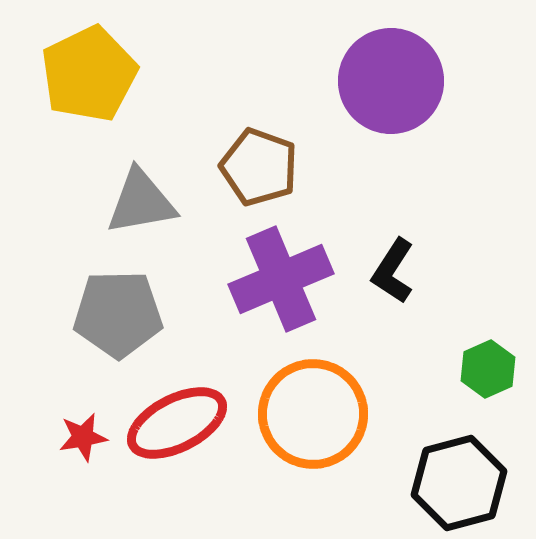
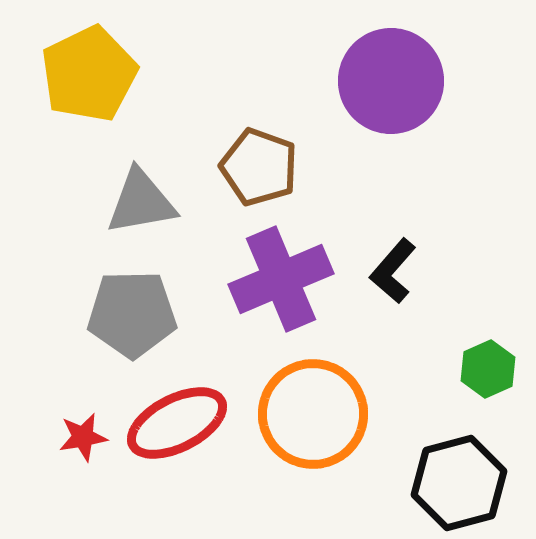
black L-shape: rotated 8 degrees clockwise
gray pentagon: moved 14 px right
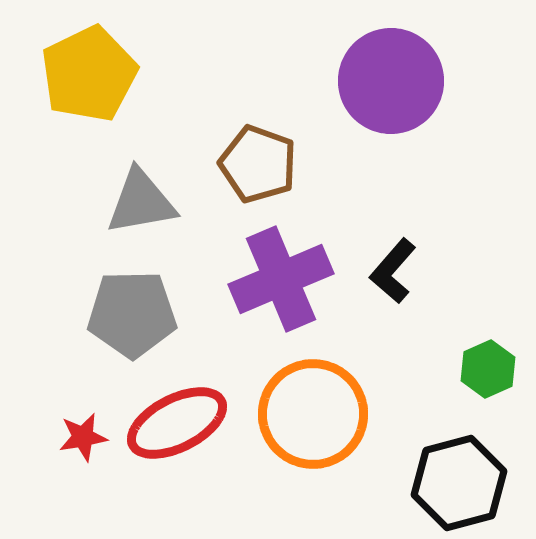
brown pentagon: moved 1 px left, 3 px up
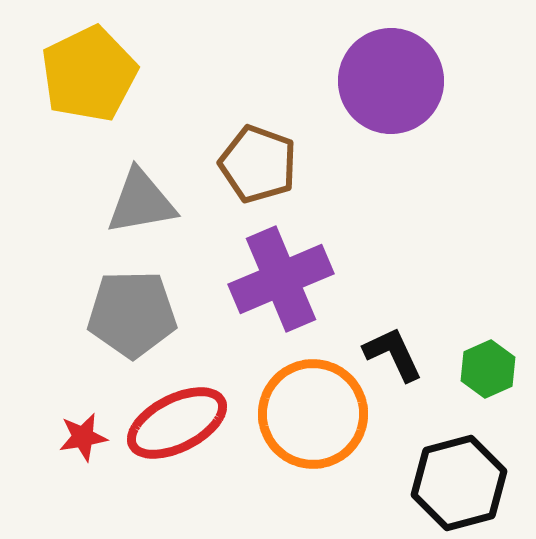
black L-shape: moved 83 px down; rotated 114 degrees clockwise
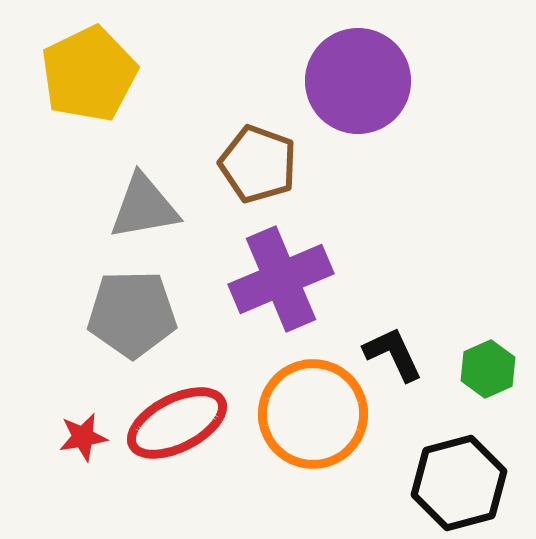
purple circle: moved 33 px left
gray triangle: moved 3 px right, 5 px down
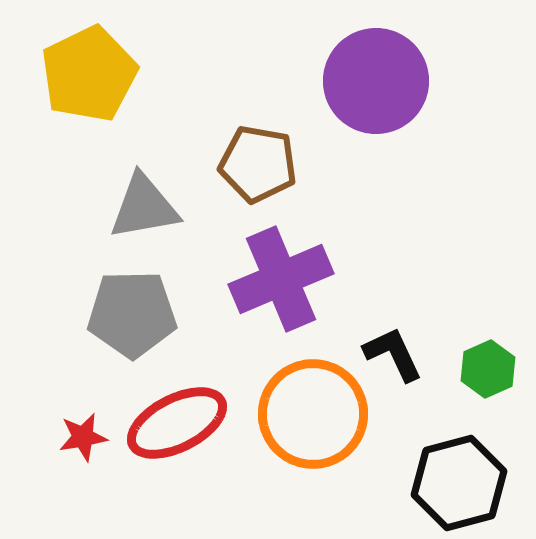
purple circle: moved 18 px right
brown pentagon: rotated 10 degrees counterclockwise
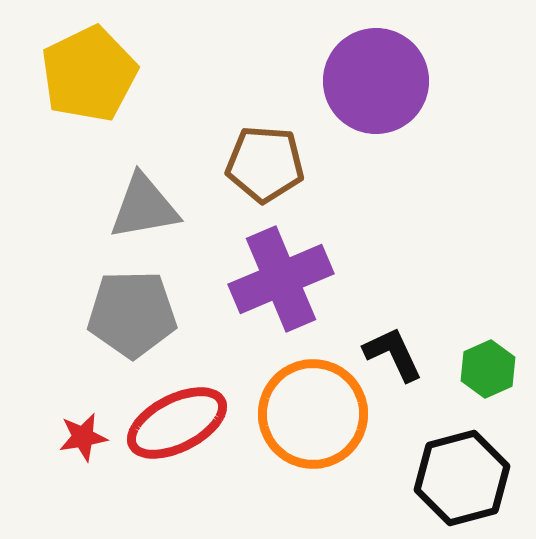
brown pentagon: moved 7 px right; rotated 6 degrees counterclockwise
black hexagon: moved 3 px right, 5 px up
